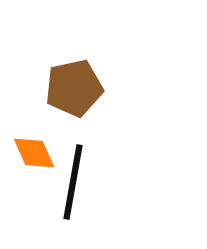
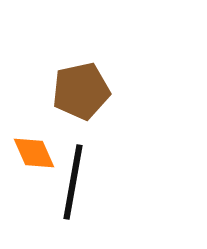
brown pentagon: moved 7 px right, 3 px down
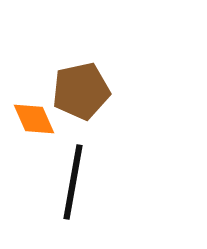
orange diamond: moved 34 px up
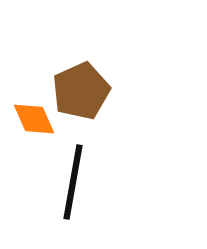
brown pentagon: rotated 12 degrees counterclockwise
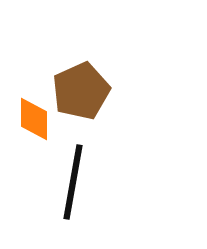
orange diamond: rotated 24 degrees clockwise
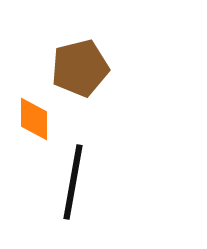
brown pentagon: moved 1 px left, 23 px up; rotated 10 degrees clockwise
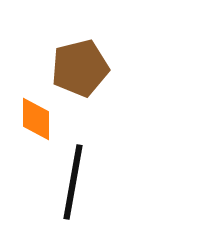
orange diamond: moved 2 px right
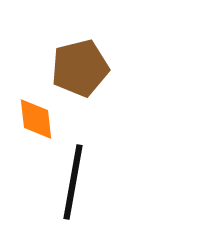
orange diamond: rotated 6 degrees counterclockwise
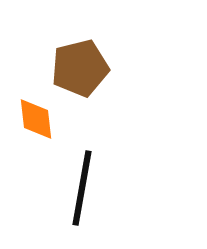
black line: moved 9 px right, 6 px down
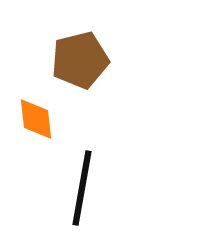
brown pentagon: moved 8 px up
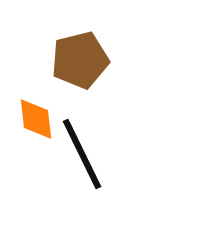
black line: moved 34 px up; rotated 36 degrees counterclockwise
